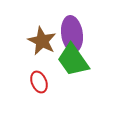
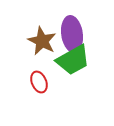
green trapezoid: rotated 84 degrees counterclockwise
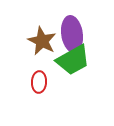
red ellipse: rotated 25 degrees clockwise
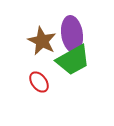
red ellipse: rotated 40 degrees counterclockwise
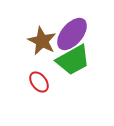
purple ellipse: rotated 48 degrees clockwise
